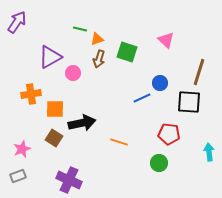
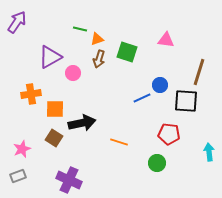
pink triangle: rotated 36 degrees counterclockwise
blue circle: moved 2 px down
black square: moved 3 px left, 1 px up
green circle: moved 2 px left
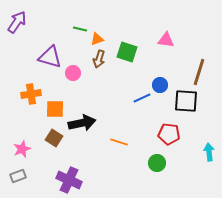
purple triangle: rotated 45 degrees clockwise
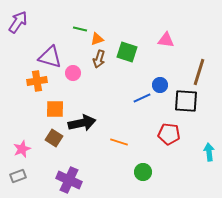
purple arrow: moved 1 px right
orange cross: moved 6 px right, 13 px up
green circle: moved 14 px left, 9 px down
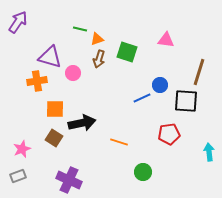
red pentagon: rotated 15 degrees counterclockwise
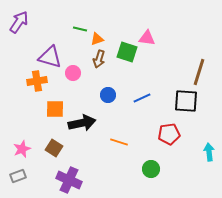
purple arrow: moved 1 px right
pink triangle: moved 19 px left, 2 px up
blue circle: moved 52 px left, 10 px down
brown square: moved 10 px down
green circle: moved 8 px right, 3 px up
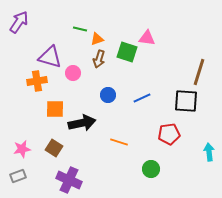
pink star: rotated 12 degrees clockwise
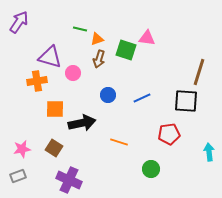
green square: moved 1 px left, 2 px up
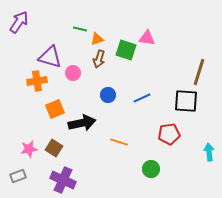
orange square: rotated 24 degrees counterclockwise
pink star: moved 7 px right
purple cross: moved 6 px left
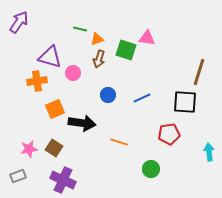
black square: moved 1 px left, 1 px down
black arrow: rotated 20 degrees clockwise
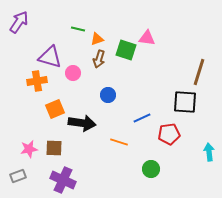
green line: moved 2 px left
blue line: moved 20 px down
brown square: rotated 30 degrees counterclockwise
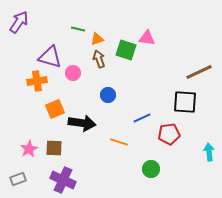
brown arrow: rotated 144 degrees clockwise
brown line: rotated 48 degrees clockwise
pink star: rotated 18 degrees counterclockwise
gray rectangle: moved 3 px down
